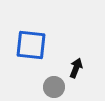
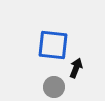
blue square: moved 22 px right
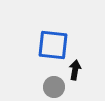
black arrow: moved 1 px left, 2 px down; rotated 12 degrees counterclockwise
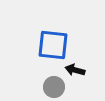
black arrow: rotated 84 degrees counterclockwise
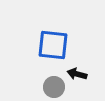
black arrow: moved 2 px right, 4 px down
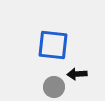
black arrow: rotated 18 degrees counterclockwise
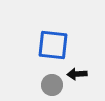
gray circle: moved 2 px left, 2 px up
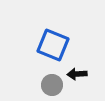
blue square: rotated 16 degrees clockwise
